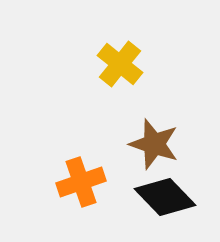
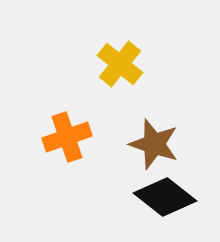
orange cross: moved 14 px left, 45 px up
black diamond: rotated 8 degrees counterclockwise
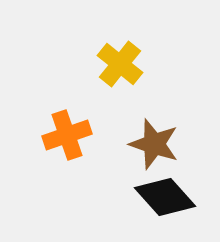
orange cross: moved 2 px up
black diamond: rotated 10 degrees clockwise
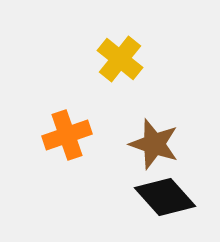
yellow cross: moved 5 px up
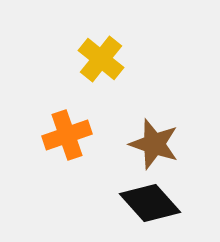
yellow cross: moved 19 px left
black diamond: moved 15 px left, 6 px down
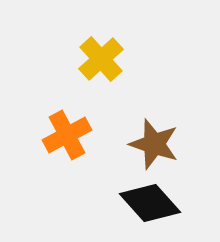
yellow cross: rotated 9 degrees clockwise
orange cross: rotated 9 degrees counterclockwise
